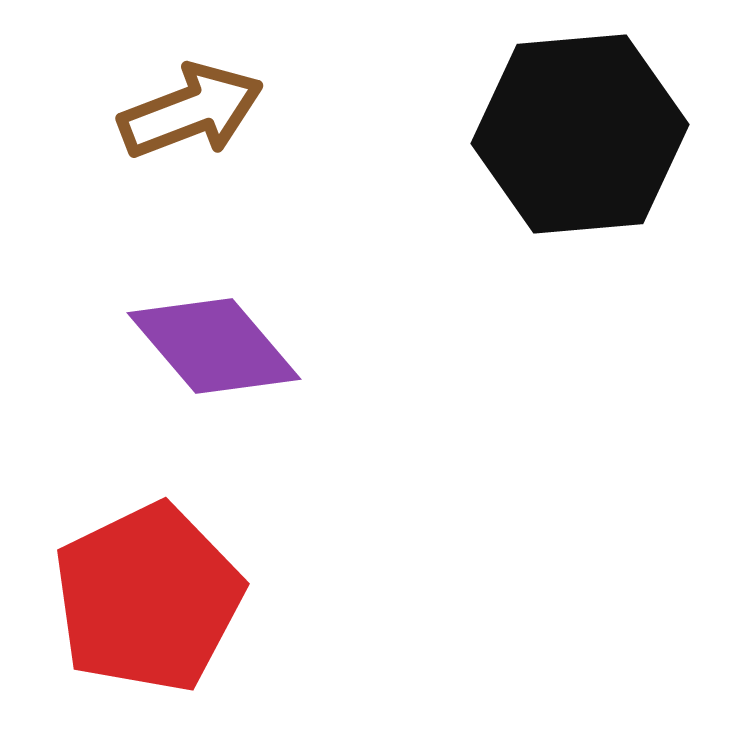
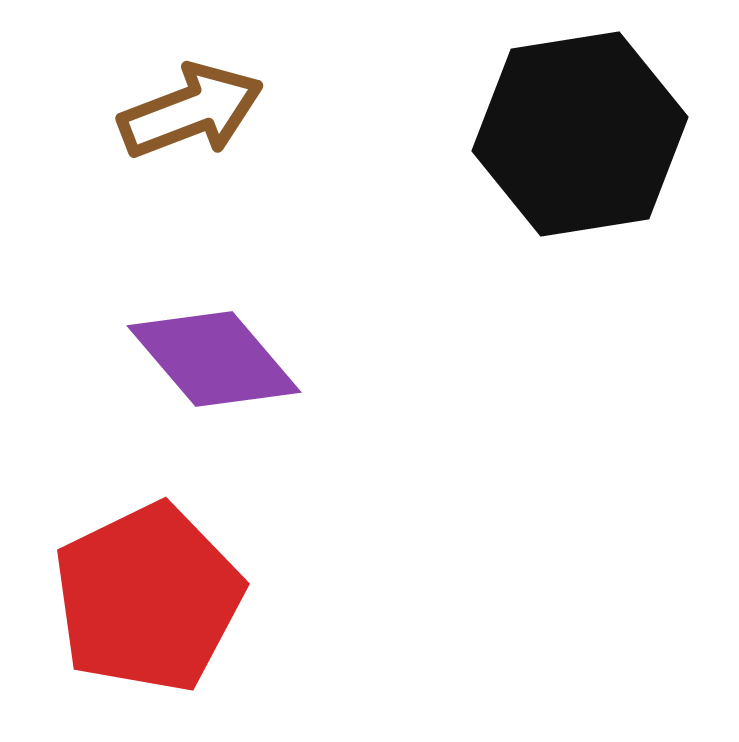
black hexagon: rotated 4 degrees counterclockwise
purple diamond: moved 13 px down
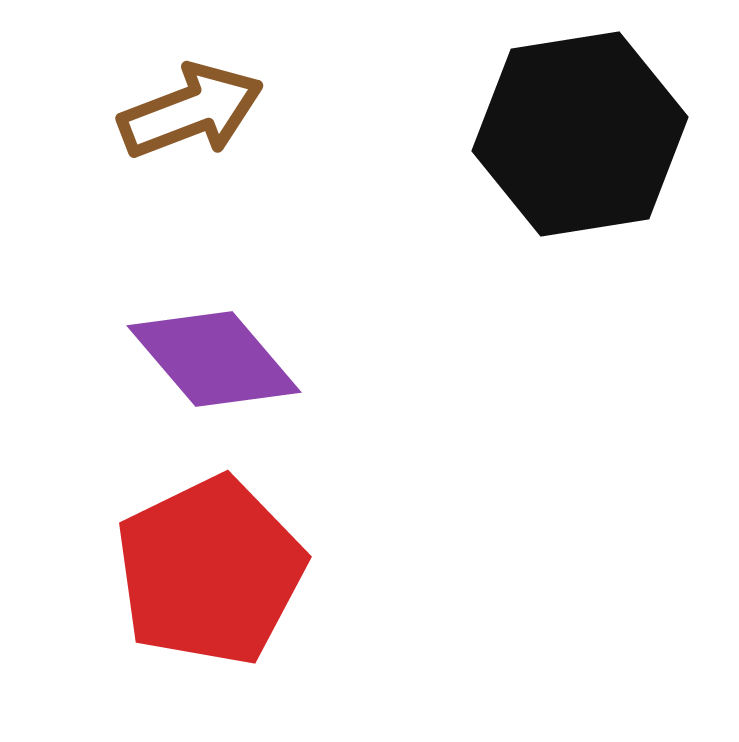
red pentagon: moved 62 px right, 27 px up
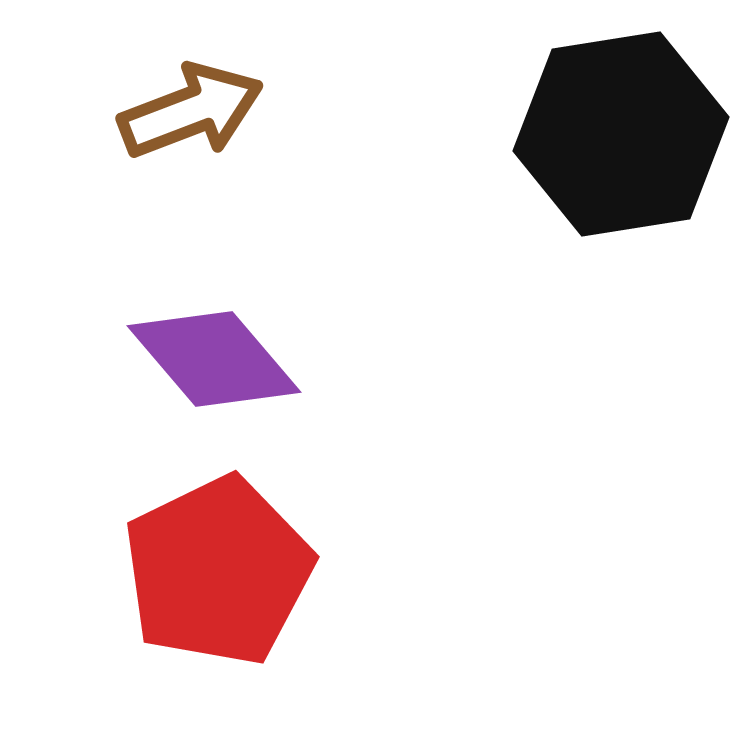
black hexagon: moved 41 px right
red pentagon: moved 8 px right
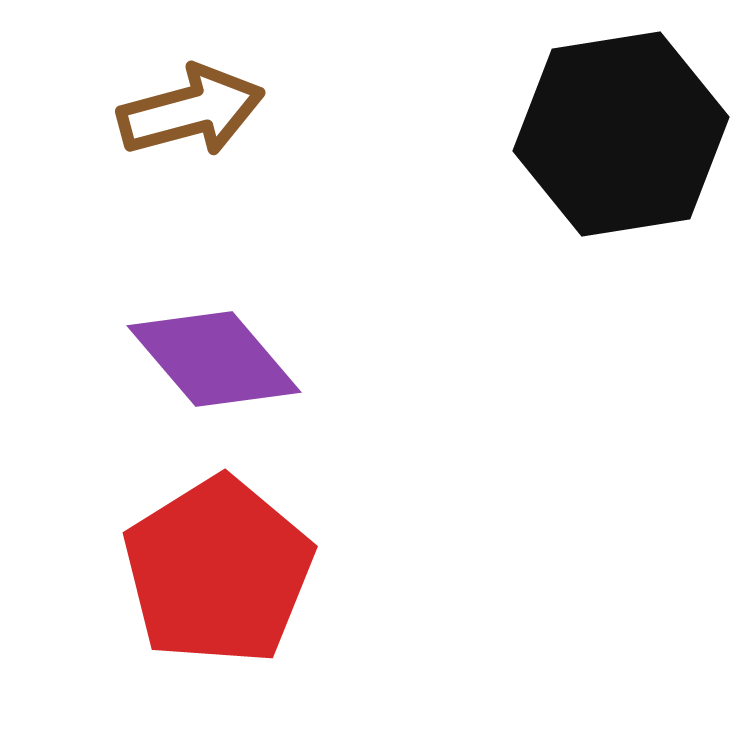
brown arrow: rotated 6 degrees clockwise
red pentagon: rotated 6 degrees counterclockwise
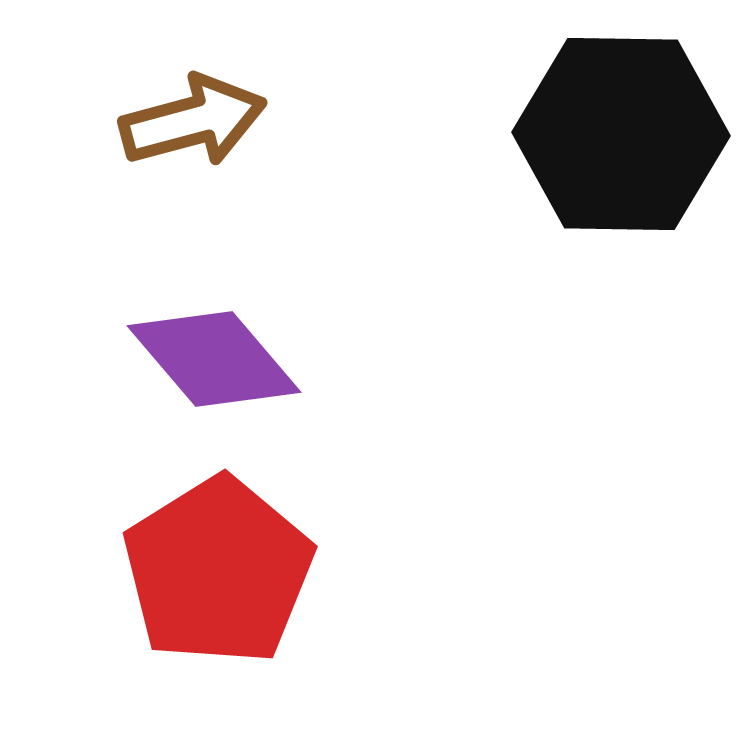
brown arrow: moved 2 px right, 10 px down
black hexagon: rotated 10 degrees clockwise
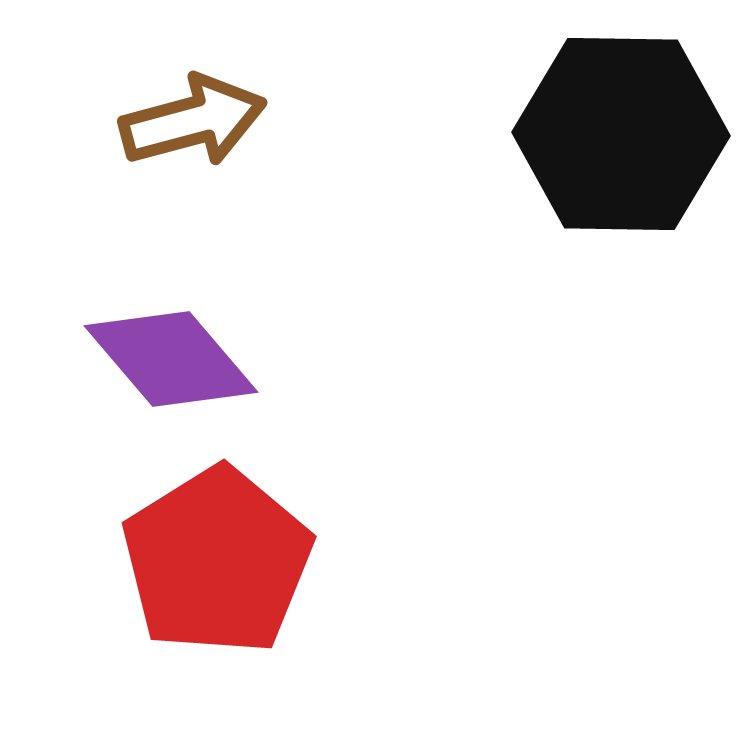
purple diamond: moved 43 px left
red pentagon: moved 1 px left, 10 px up
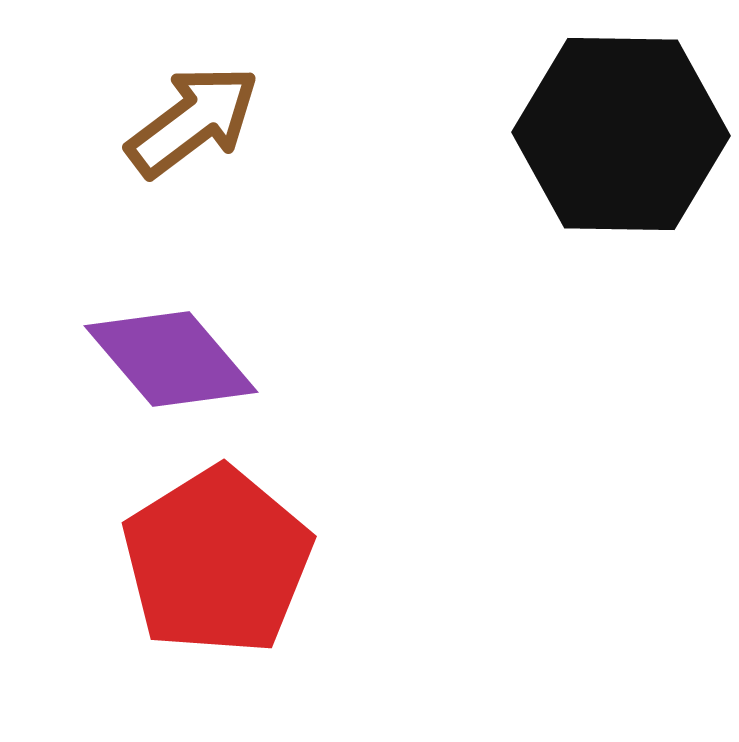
brown arrow: rotated 22 degrees counterclockwise
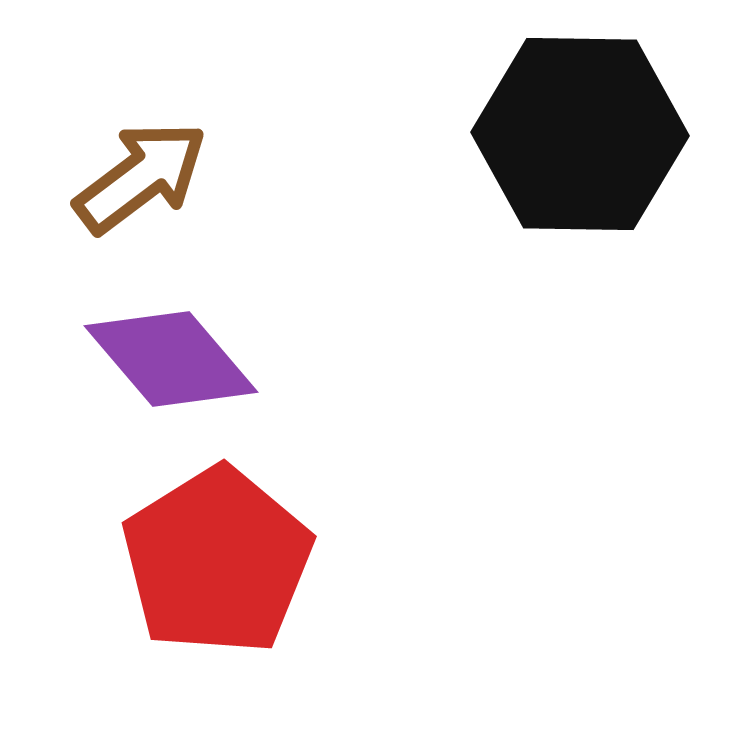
brown arrow: moved 52 px left, 56 px down
black hexagon: moved 41 px left
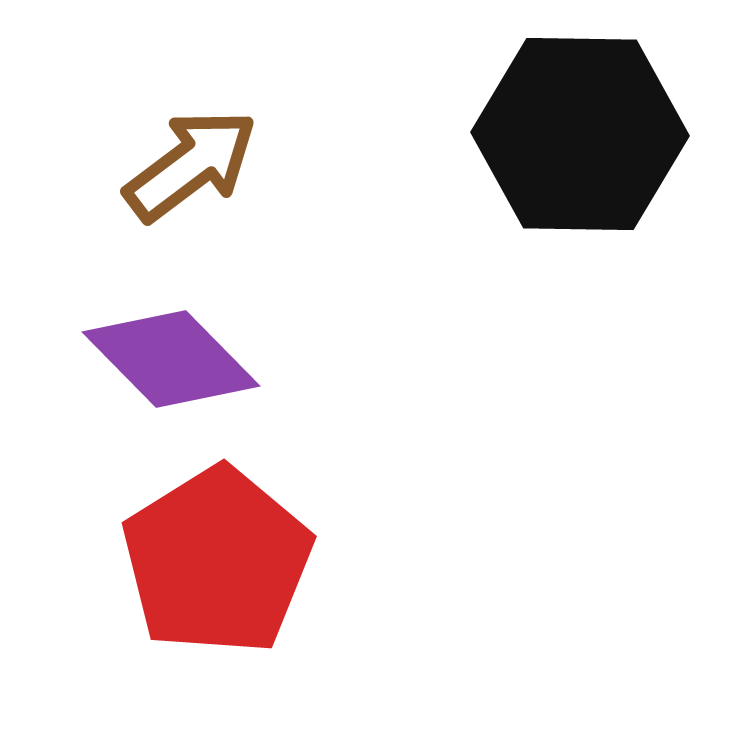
brown arrow: moved 50 px right, 12 px up
purple diamond: rotated 4 degrees counterclockwise
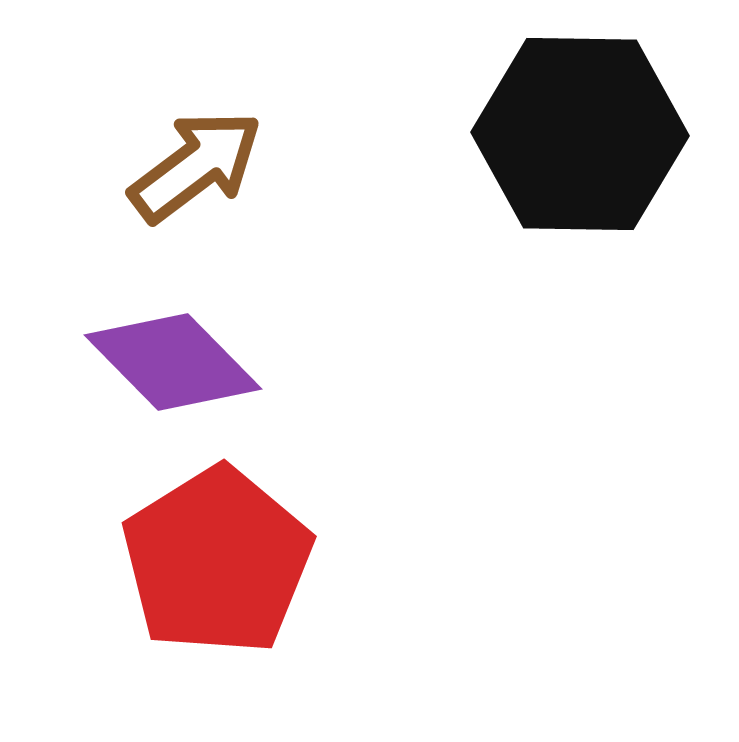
brown arrow: moved 5 px right, 1 px down
purple diamond: moved 2 px right, 3 px down
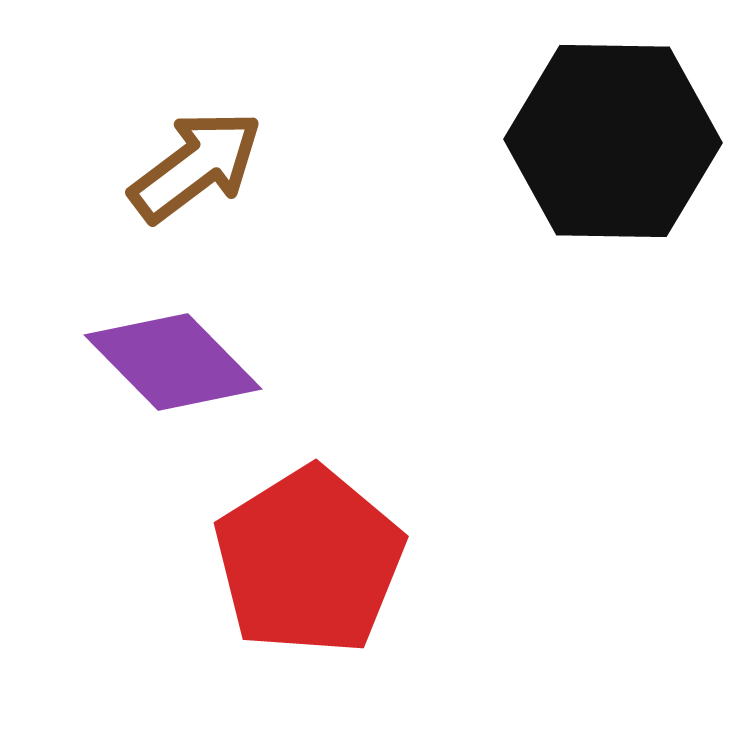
black hexagon: moved 33 px right, 7 px down
red pentagon: moved 92 px right
